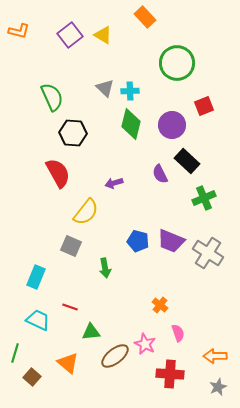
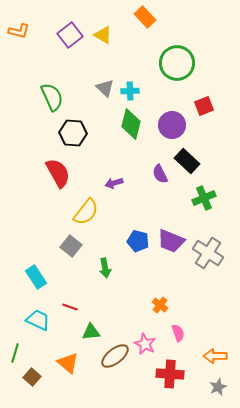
gray square: rotated 15 degrees clockwise
cyan rectangle: rotated 55 degrees counterclockwise
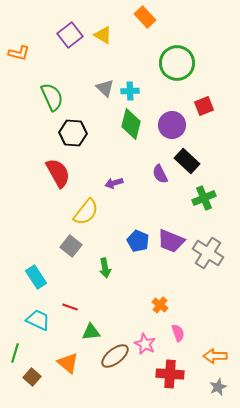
orange L-shape: moved 22 px down
blue pentagon: rotated 10 degrees clockwise
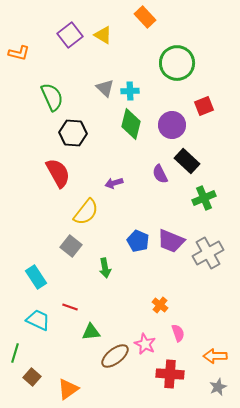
gray cross: rotated 28 degrees clockwise
orange triangle: moved 26 px down; rotated 45 degrees clockwise
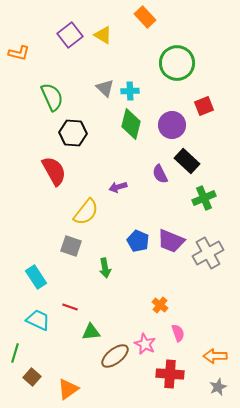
red semicircle: moved 4 px left, 2 px up
purple arrow: moved 4 px right, 4 px down
gray square: rotated 20 degrees counterclockwise
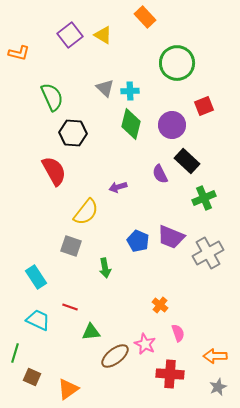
purple trapezoid: moved 4 px up
brown square: rotated 18 degrees counterclockwise
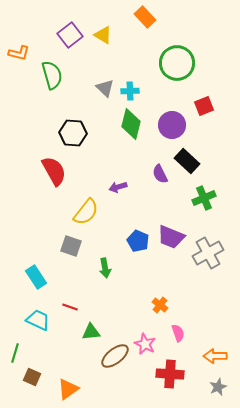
green semicircle: moved 22 px up; rotated 8 degrees clockwise
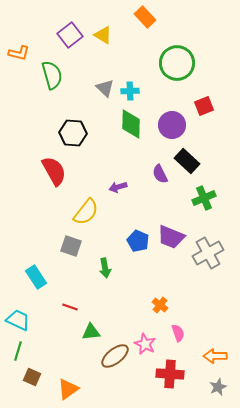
green diamond: rotated 12 degrees counterclockwise
cyan trapezoid: moved 20 px left
green line: moved 3 px right, 2 px up
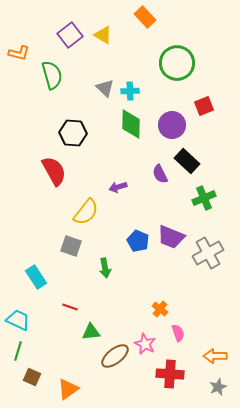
orange cross: moved 4 px down
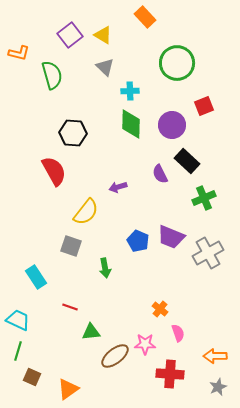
gray triangle: moved 21 px up
pink star: rotated 25 degrees counterclockwise
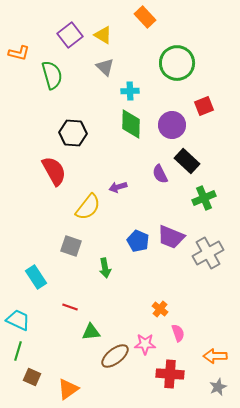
yellow semicircle: moved 2 px right, 5 px up
